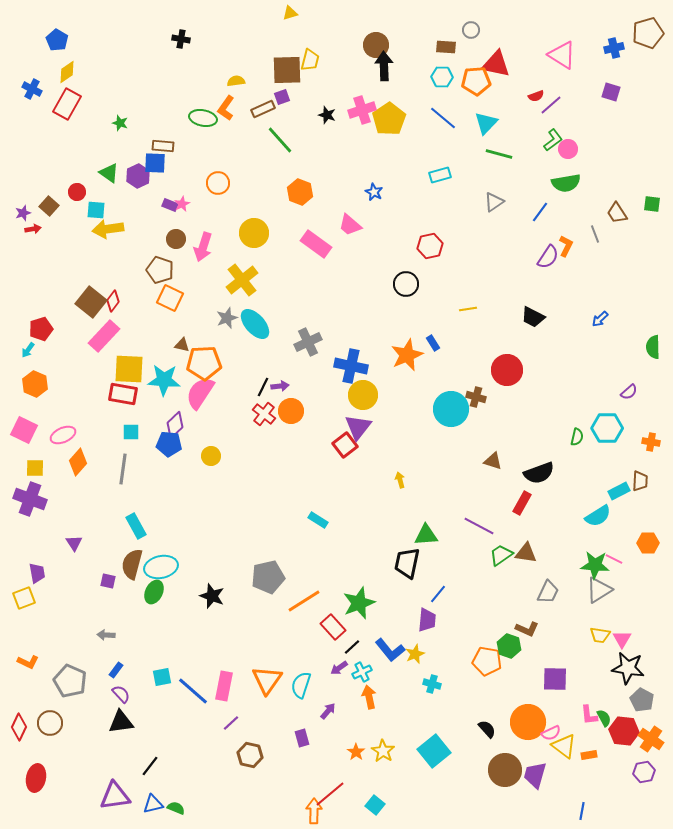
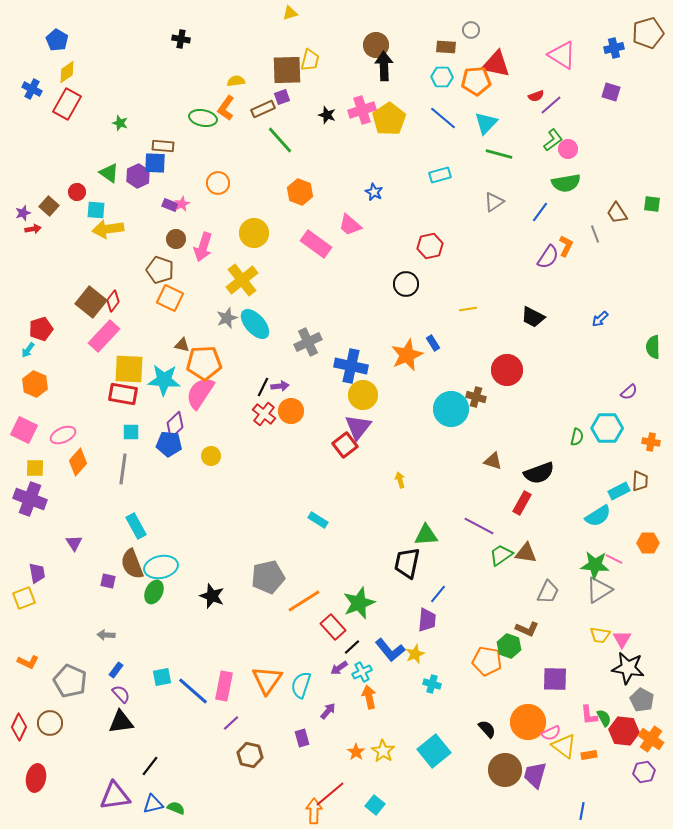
brown semicircle at (132, 564): rotated 36 degrees counterclockwise
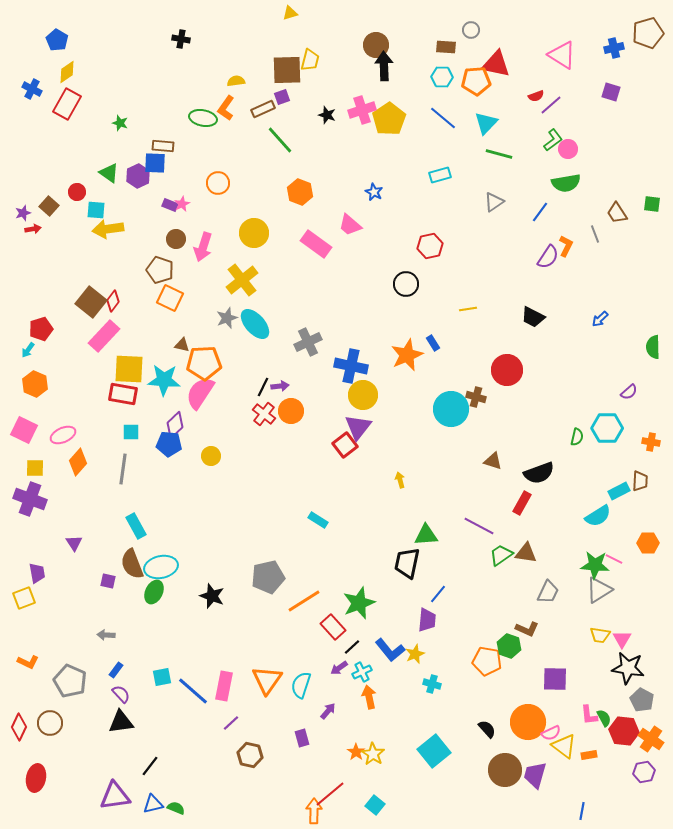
yellow star at (383, 751): moved 10 px left, 3 px down
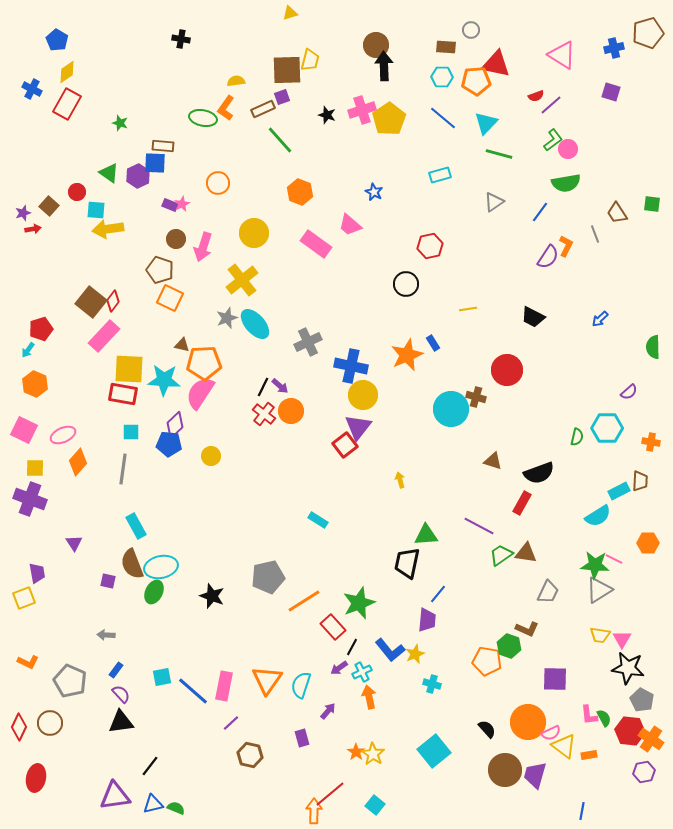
purple arrow at (280, 386): rotated 48 degrees clockwise
black line at (352, 647): rotated 18 degrees counterclockwise
red hexagon at (624, 731): moved 6 px right
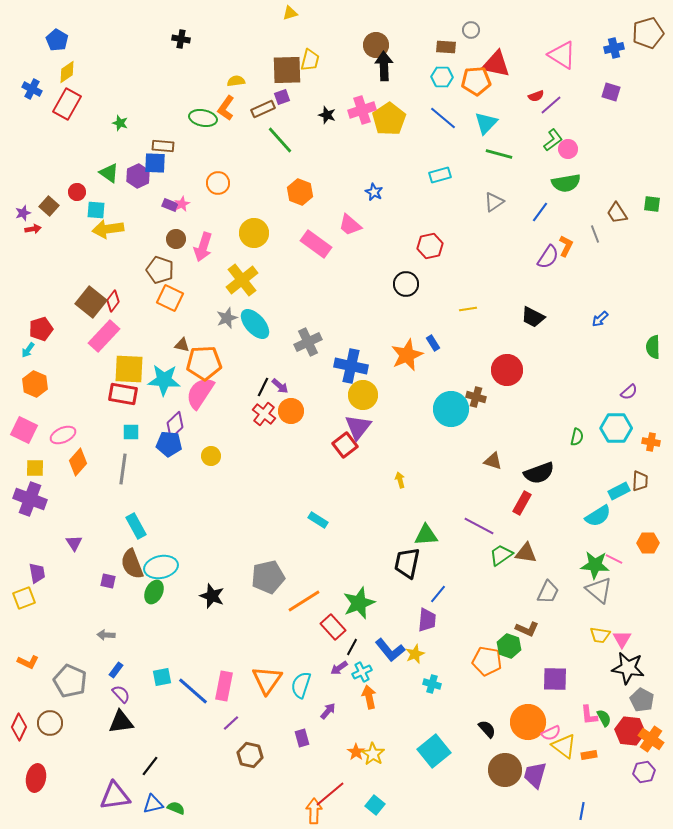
cyan hexagon at (607, 428): moved 9 px right
gray triangle at (599, 590): rotated 48 degrees counterclockwise
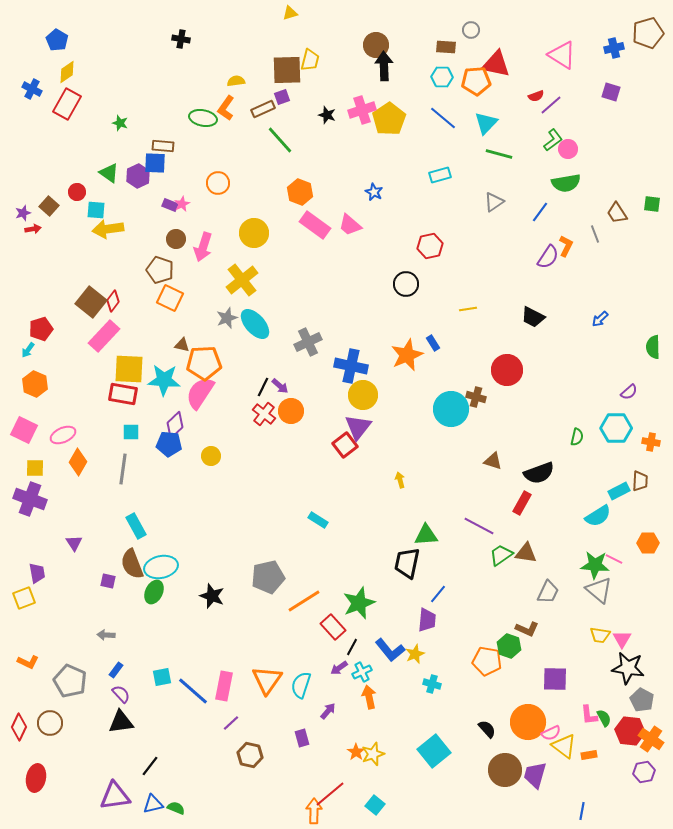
pink rectangle at (316, 244): moved 1 px left, 19 px up
orange diamond at (78, 462): rotated 12 degrees counterclockwise
yellow star at (373, 754): rotated 20 degrees clockwise
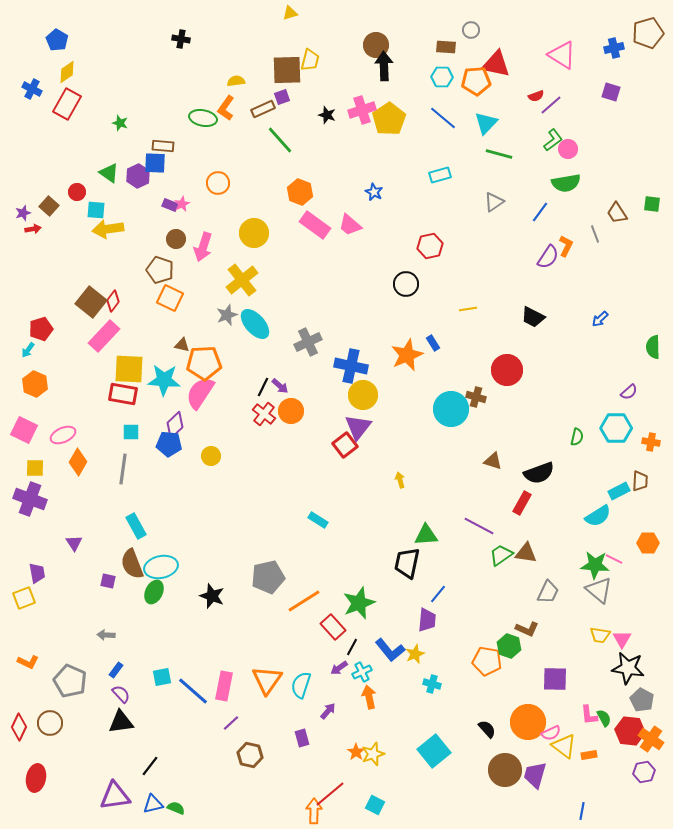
gray star at (227, 318): moved 3 px up
cyan square at (375, 805): rotated 12 degrees counterclockwise
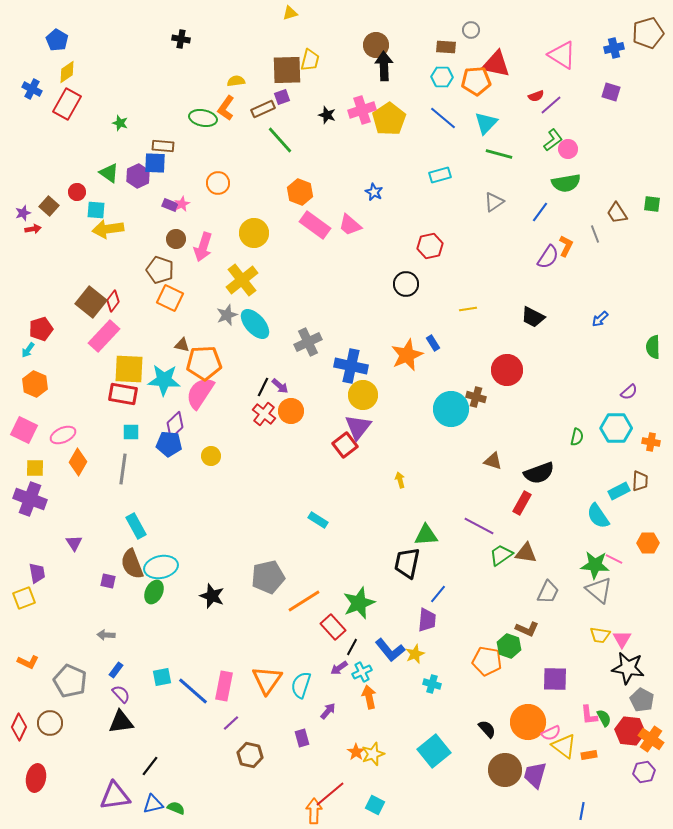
cyan semicircle at (598, 516): rotated 88 degrees clockwise
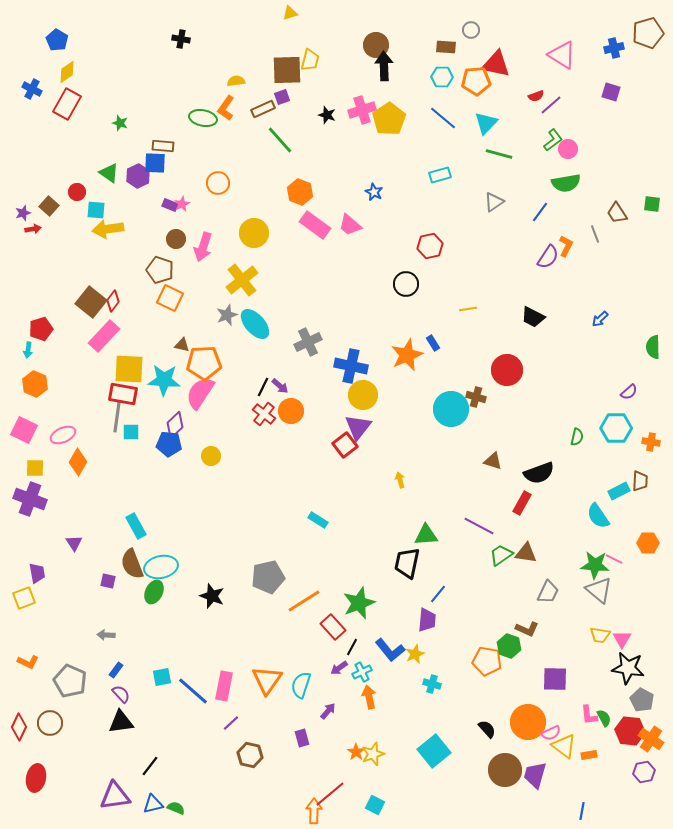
cyan arrow at (28, 350): rotated 28 degrees counterclockwise
gray line at (123, 469): moved 6 px left, 52 px up
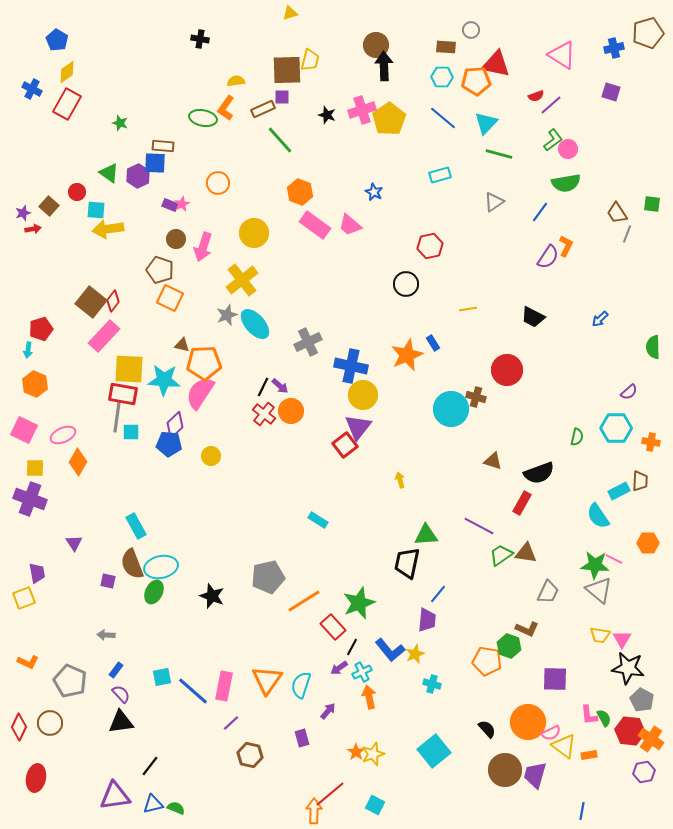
black cross at (181, 39): moved 19 px right
purple square at (282, 97): rotated 21 degrees clockwise
gray line at (595, 234): moved 32 px right; rotated 42 degrees clockwise
